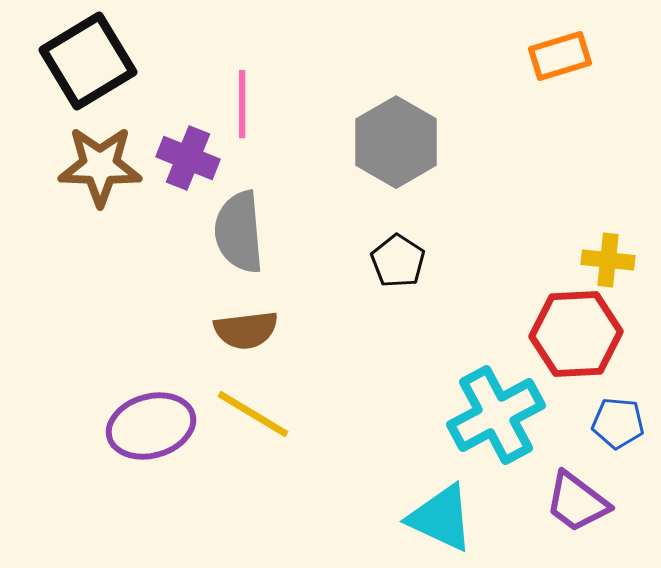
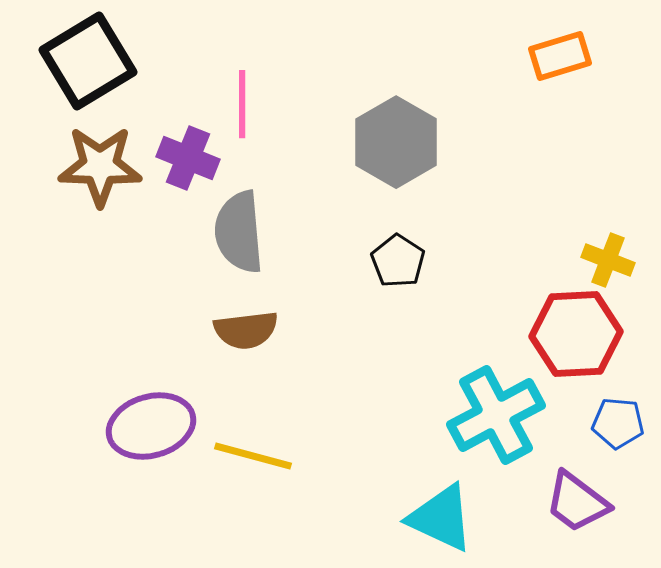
yellow cross: rotated 15 degrees clockwise
yellow line: moved 42 px down; rotated 16 degrees counterclockwise
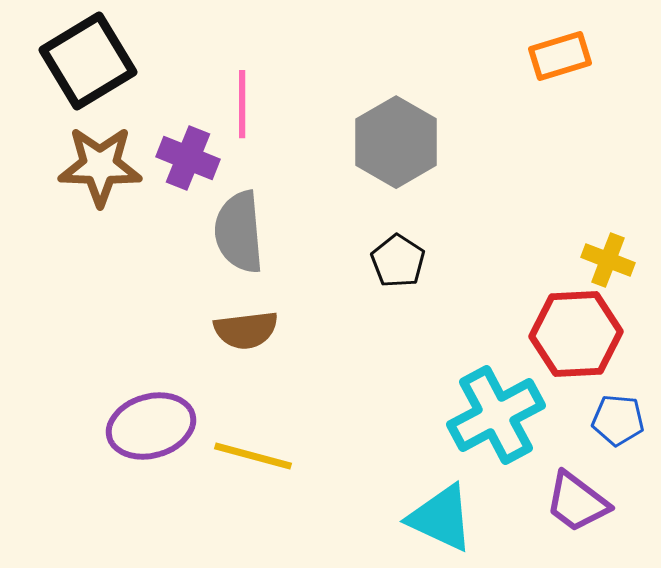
blue pentagon: moved 3 px up
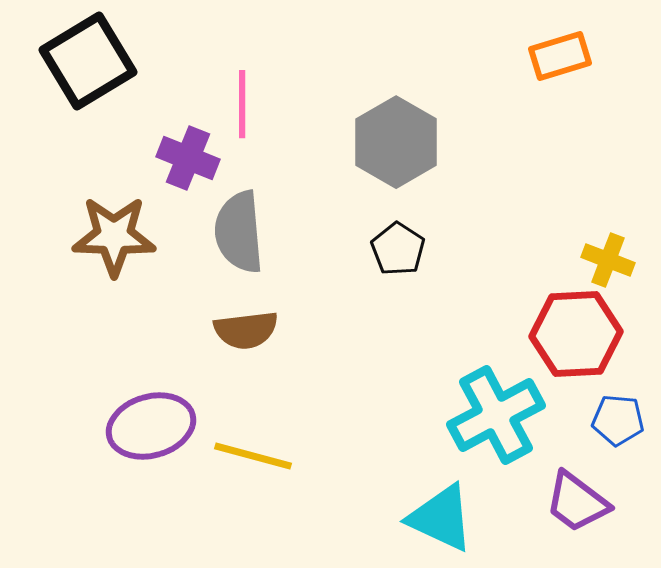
brown star: moved 14 px right, 70 px down
black pentagon: moved 12 px up
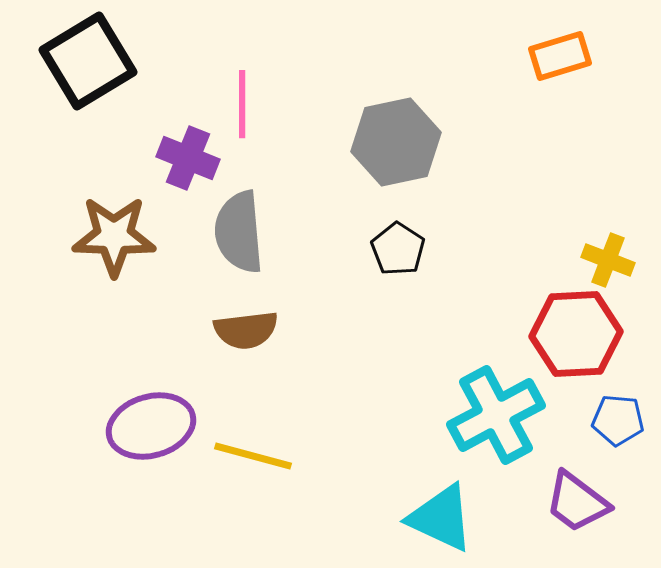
gray hexagon: rotated 18 degrees clockwise
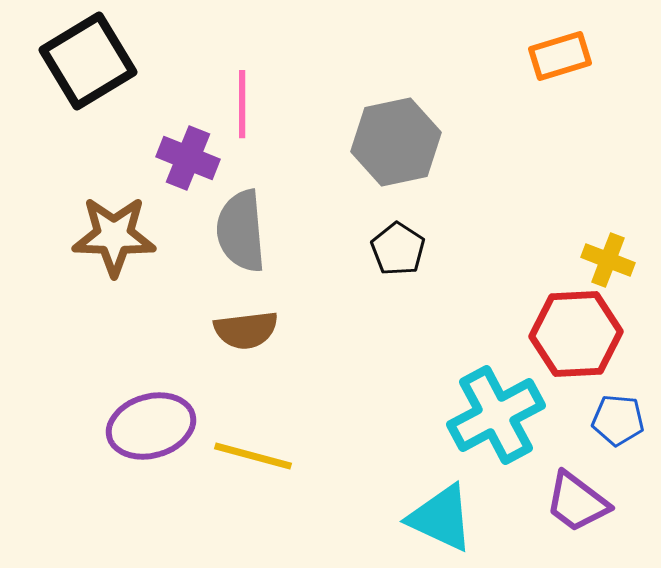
gray semicircle: moved 2 px right, 1 px up
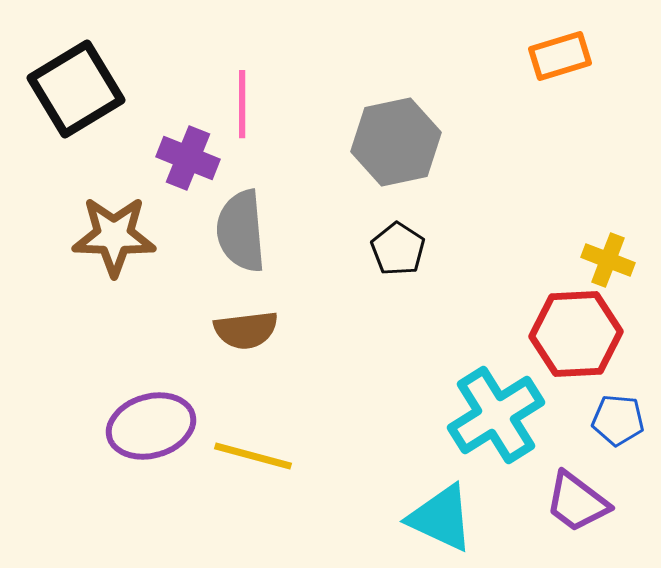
black square: moved 12 px left, 28 px down
cyan cross: rotated 4 degrees counterclockwise
